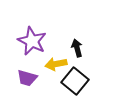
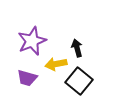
purple star: rotated 24 degrees clockwise
black square: moved 4 px right
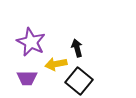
purple star: moved 1 px left, 1 px down; rotated 24 degrees counterclockwise
purple trapezoid: rotated 15 degrees counterclockwise
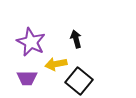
black arrow: moved 1 px left, 9 px up
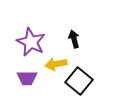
black arrow: moved 2 px left
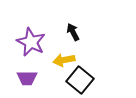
black arrow: moved 1 px left, 7 px up; rotated 12 degrees counterclockwise
yellow arrow: moved 8 px right, 4 px up
black square: moved 1 px right, 1 px up
